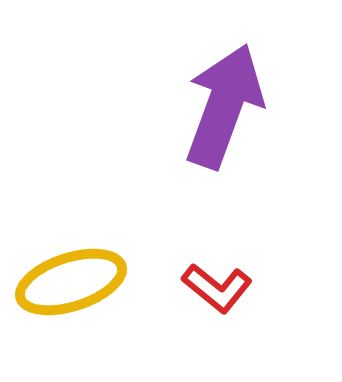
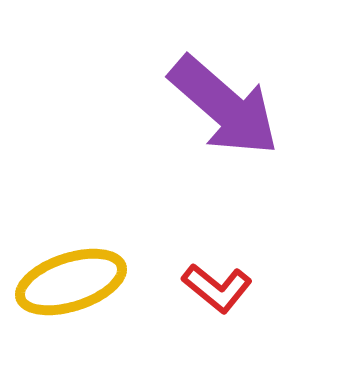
purple arrow: rotated 111 degrees clockwise
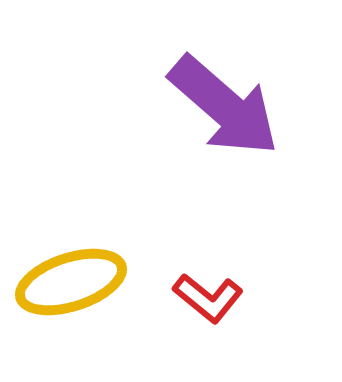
red L-shape: moved 9 px left, 10 px down
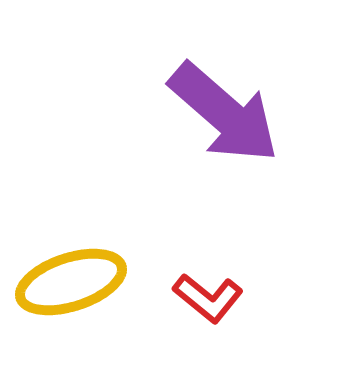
purple arrow: moved 7 px down
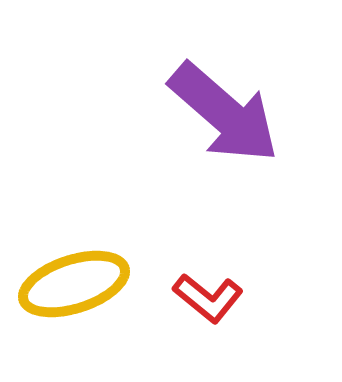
yellow ellipse: moved 3 px right, 2 px down
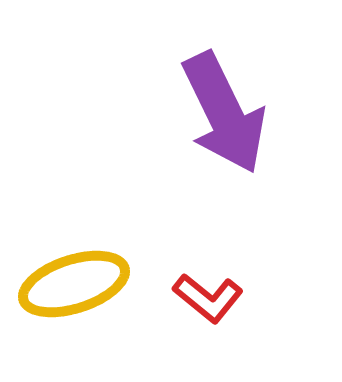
purple arrow: rotated 23 degrees clockwise
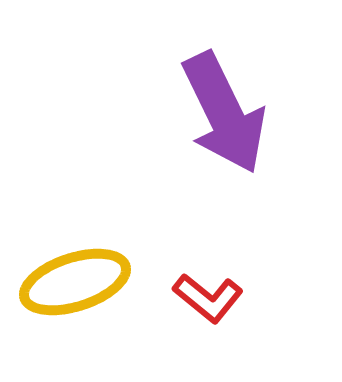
yellow ellipse: moved 1 px right, 2 px up
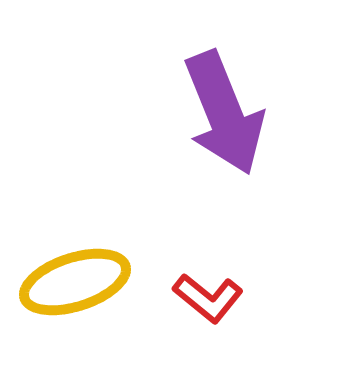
purple arrow: rotated 4 degrees clockwise
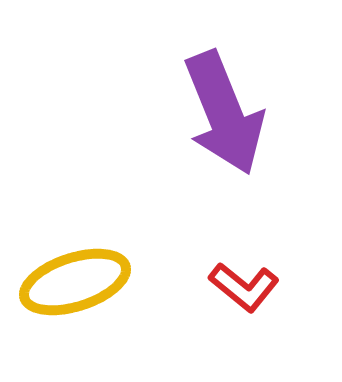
red L-shape: moved 36 px right, 11 px up
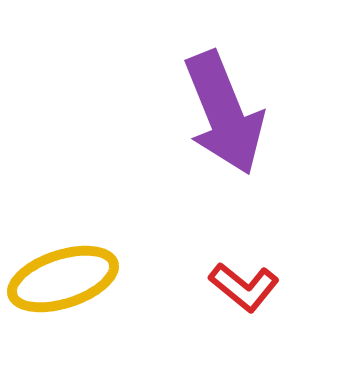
yellow ellipse: moved 12 px left, 3 px up
